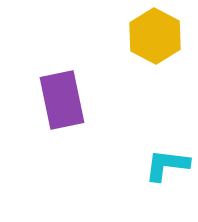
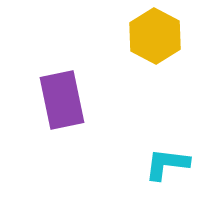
cyan L-shape: moved 1 px up
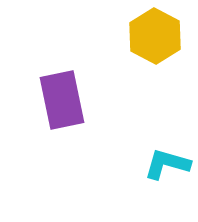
cyan L-shape: rotated 9 degrees clockwise
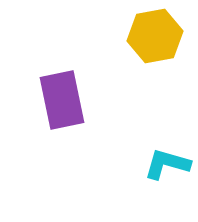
yellow hexagon: rotated 22 degrees clockwise
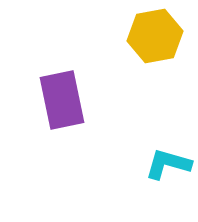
cyan L-shape: moved 1 px right
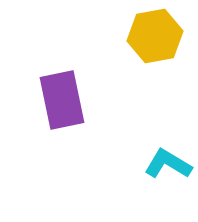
cyan L-shape: rotated 15 degrees clockwise
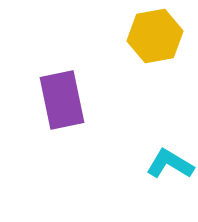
cyan L-shape: moved 2 px right
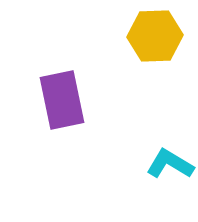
yellow hexagon: rotated 8 degrees clockwise
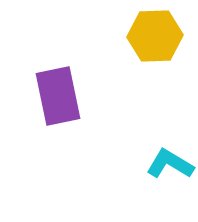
purple rectangle: moved 4 px left, 4 px up
